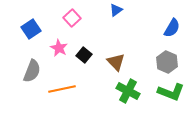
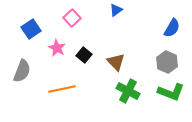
pink star: moved 2 px left
gray semicircle: moved 10 px left
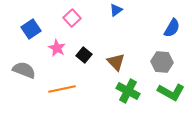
gray hexagon: moved 5 px left; rotated 20 degrees counterclockwise
gray semicircle: moved 2 px right, 1 px up; rotated 90 degrees counterclockwise
green L-shape: rotated 8 degrees clockwise
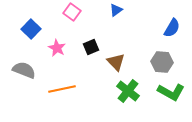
pink square: moved 6 px up; rotated 12 degrees counterclockwise
blue square: rotated 12 degrees counterclockwise
black square: moved 7 px right, 8 px up; rotated 28 degrees clockwise
green cross: rotated 10 degrees clockwise
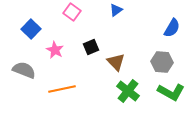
pink star: moved 2 px left, 2 px down
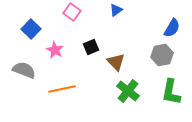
gray hexagon: moved 7 px up; rotated 15 degrees counterclockwise
green L-shape: rotated 72 degrees clockwise
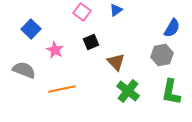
pink square: moved 10 px right
black square: moved 5 px up
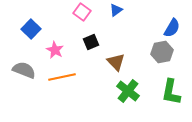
gray hexagon: moved 3 px up
orange line: moved 12 px up
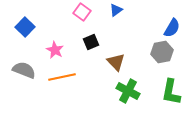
blue square: moved 6 px left, 2 px up
green cross: rotated 10 degrees counterclockwise
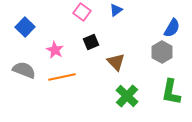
gray hexagon: rotated 20 degrees counterclockwise
green cross: moved 1 px left, 5 px down; rotated 15 degrees clockwise
